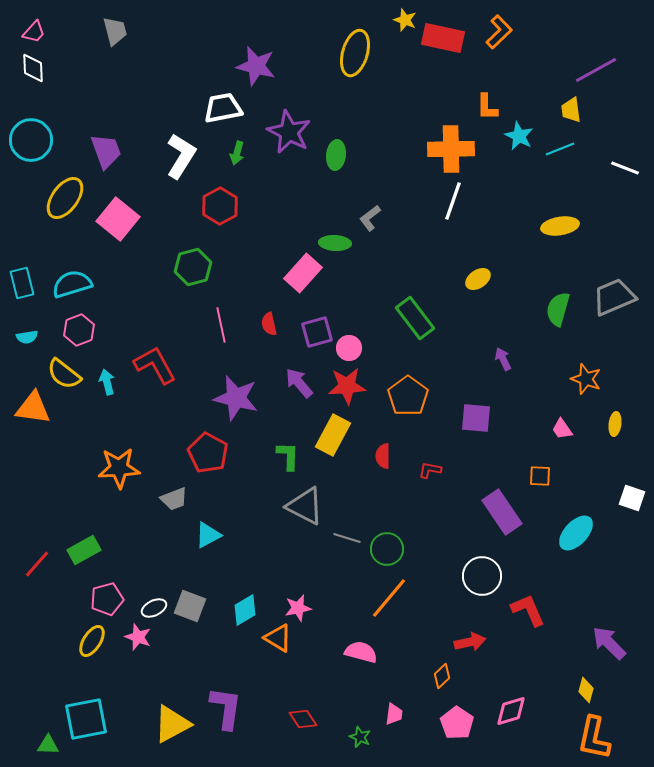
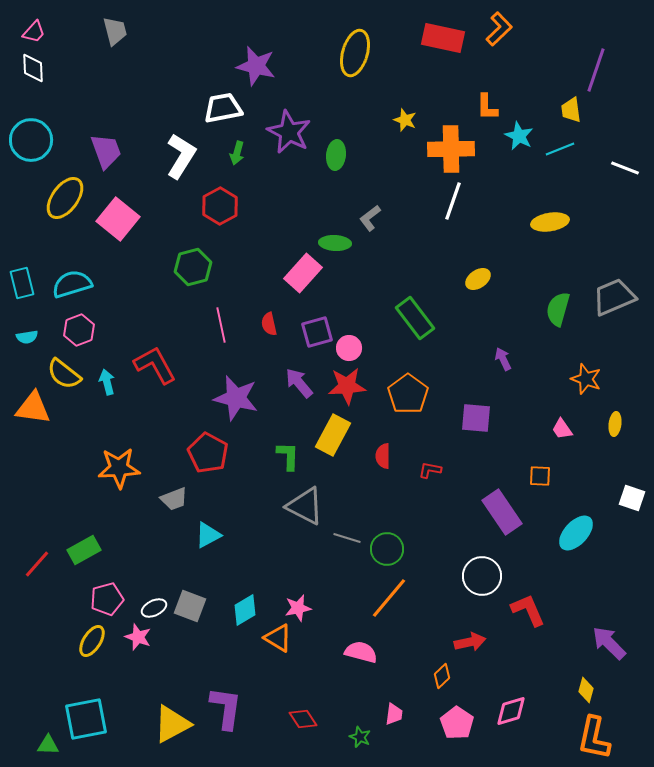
yellow star at (405, 20): moved 100 px down
orange L-shape at (499, 32): moved 3 px up
purple line at (596, 70): rotated 42 degrees counterclockwise
yellow ellipse at (560, 226): moved 10 px left, 4 px up
orange pentagon at (408, 396): moved 2 px up
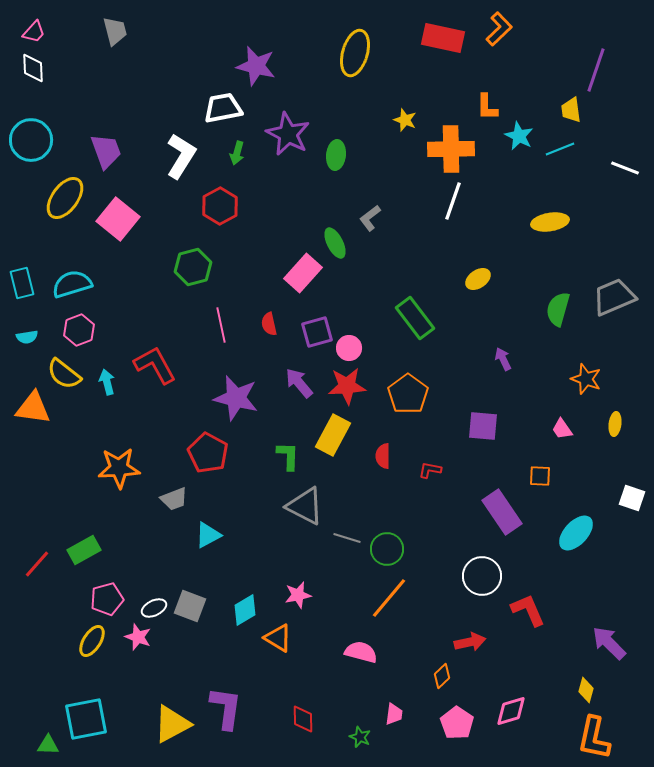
purple star at (289, 132): moved 1 px left, 2 px down
green ellipse at (335, 243): rotated 60 degrees clockwise
purple square at (476, 418): moved 7 px right, 8 px down
pink star at (298, 608): moved 13 px up
red diamond at (303, 719): rotated 32 degrees clockwise
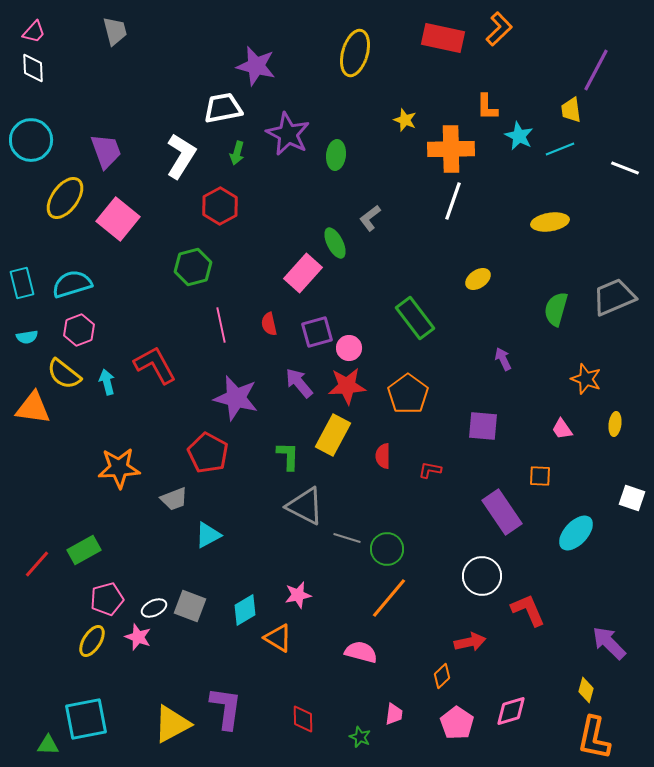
purple line at (596, 70): rotated 9 degrees clockwise
green semicircle at (558, 309): moved 2 px left
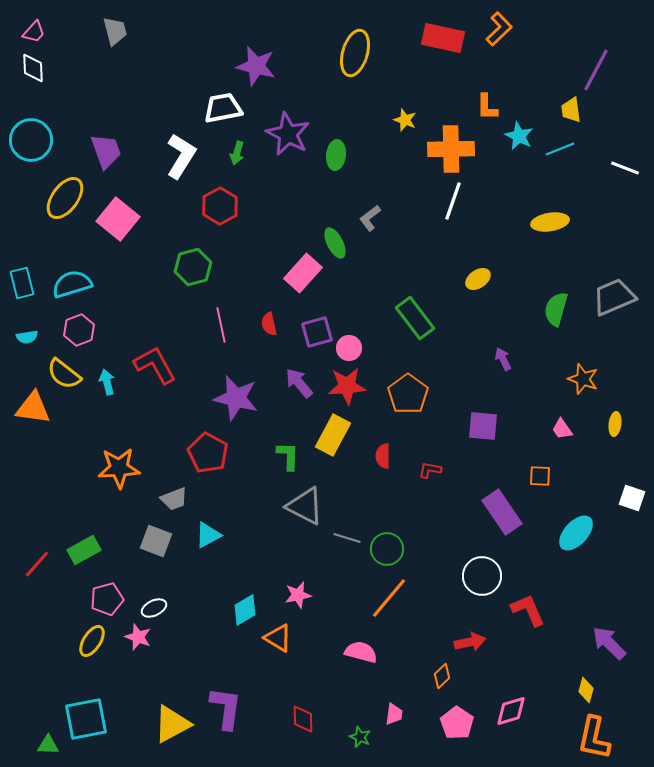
orange star at (586, 379): moved 3 px left
gray square at (190, 606): moved 34 px left, 65 px up
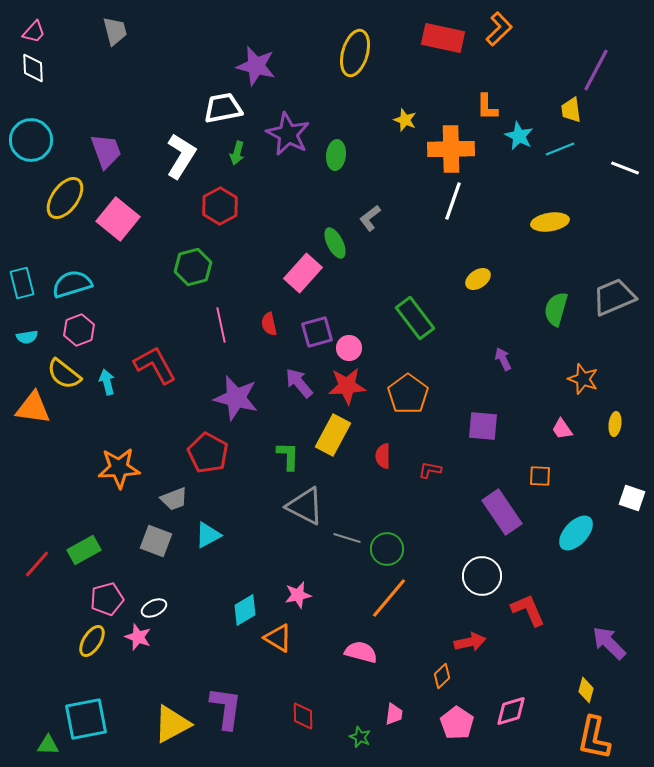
red diamond at (303, 719): moved 3 px up
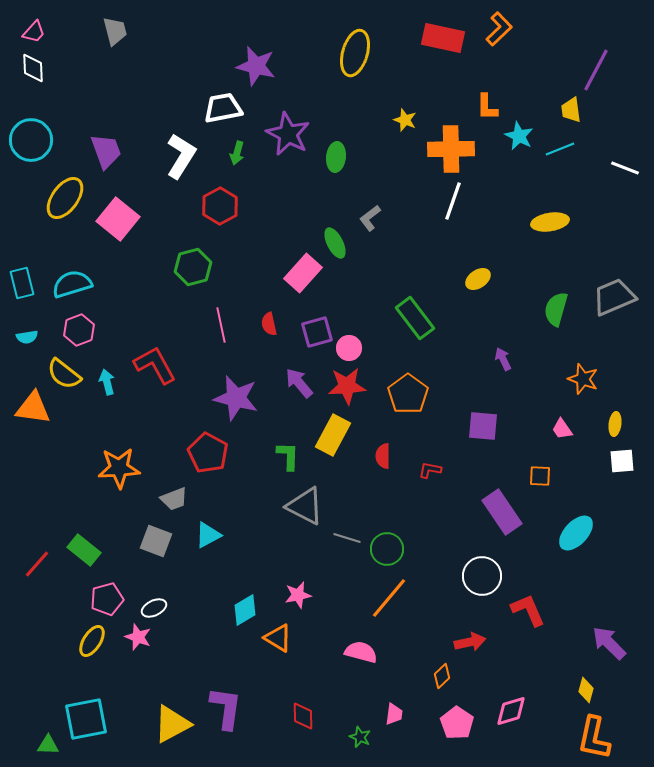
green ellipse at (336, 155): moved 2 px down
white square at (632, 498): moved 10 px left, 37 px up; rotated 24 degrees counterclockwise
green rectangle at (84, 550): rotated 68 degrees clockwise
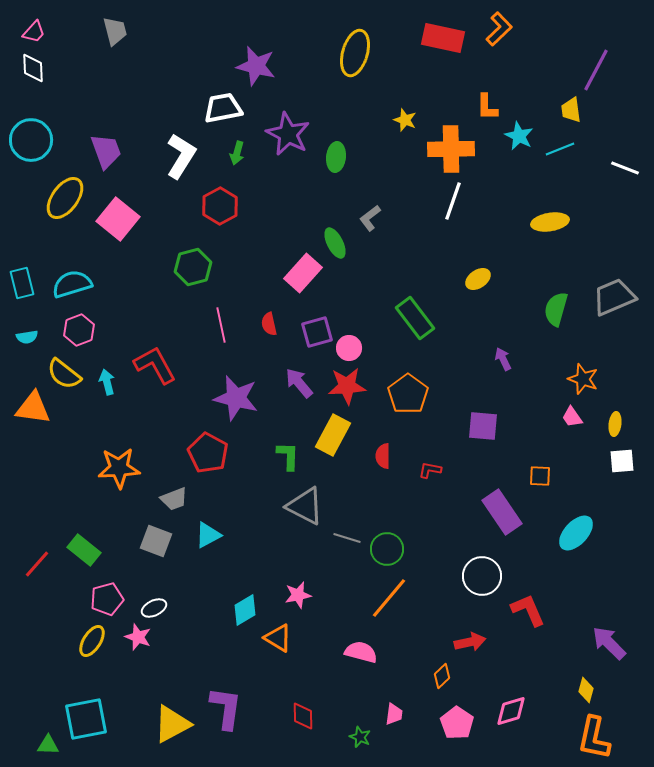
pink trapezoid at (562, 429): moved 10 px right, 12 px up
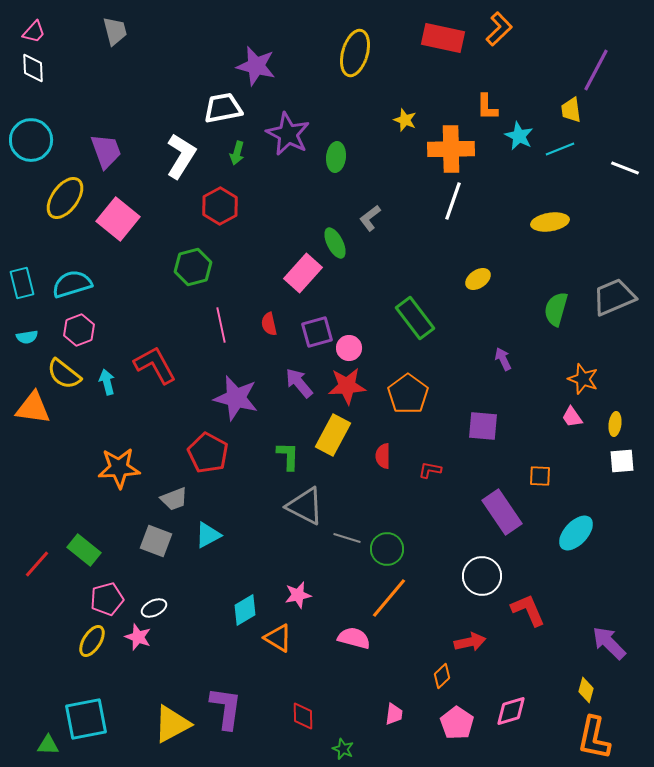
pink semicircle at (361, 652): moved 7 px left, 14 px up
green star at (360, 737): moved 17 px left, 12 px down
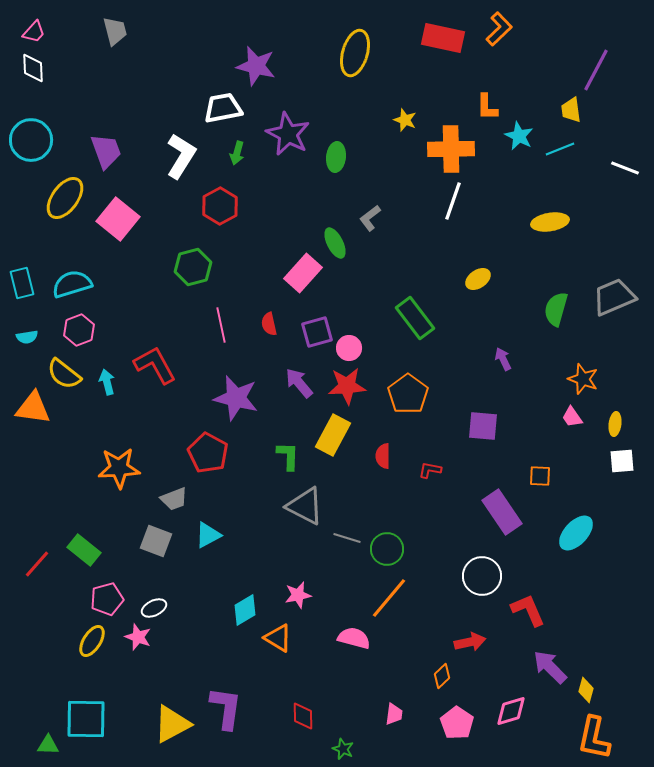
purple arrow at (609, 643): moved 59 px left, 24 px down
cyan square at (86, 719): rotated 12 degrees clockwise
